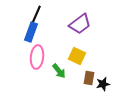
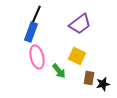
pink ellipse: rotated 20 degrees counterclockwise
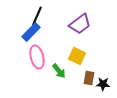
black line: moved 1 px right, 1 px down
blue rectangle: rotated 24 degrees clockwise
black star: rotated 16 degrees clockwise
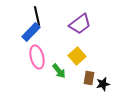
black line: rotated 36 degrees counterclockwise
yellow square: rotated 24 degrees clockwise
black star: rotated 16 degrees counterclockwise
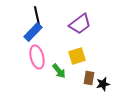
blue rectangle: moved 2 px right
yellow square: rotated 24 degrees clockwise
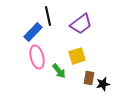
black line: moved 11 px right
purple trapezoid: moved 1 px right
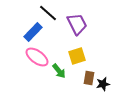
black line: moved 3 px up; rotated 36 degrees counterclockwise
purple trapezoid: moved 4 px left; rotated 80 degrees counterclockwise
pink ellipse: rotated 40 degrees counterclockwise
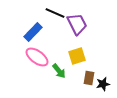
black line: moved 7 px right; rotated 18 degrees counterclockwise
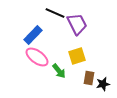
blue rectangle: moved 3 px down
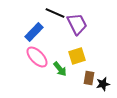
blue rectangle: moved 1 px right, 3 px up
pink ellipse: rotated 10 degrees clockwise
green arrow: moved 1 px right, 2 px up
